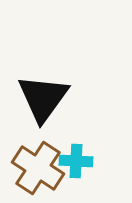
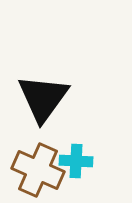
brown cross: moved 2 px down; rotated 9 degrees counterclockwise
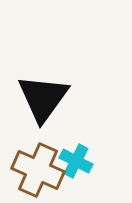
cyan cross: rotated 24 degrees clockwise
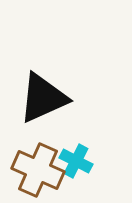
black triangle: rotated 30 degrees clockwise
